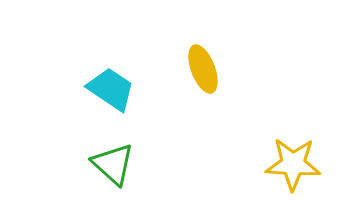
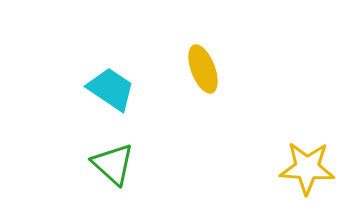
yellow star: moved 14 px right, 4 px down
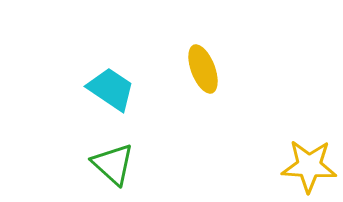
yellow star: moved 2 px right, 2 px up
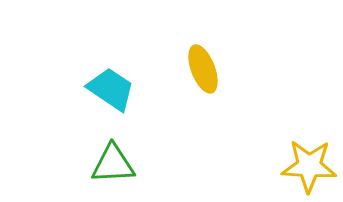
green triangle: rotated 45 degrees counterclockwise
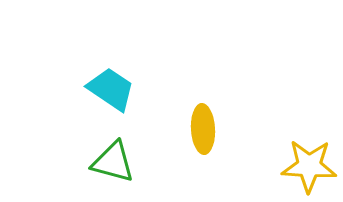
yellow ellipse: moved 60 px down; rotated 18 degrees clockwise
green triangle: moved 2 px up; rotated 18 degrees clockwise
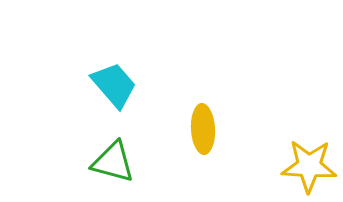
cyan trapezoid: moved 3 px right, 4 px up; rotated 15 degrees clockwise
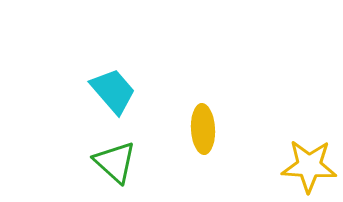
cyan trapezoid: moved 1 px left, 6 px down
green triangle: moved 2 px right; rotated 27 degrees clockwise
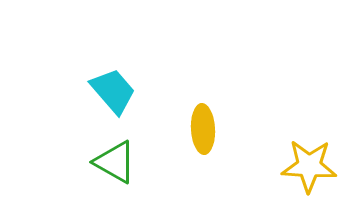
green triangle: rotated 12 degrees counterclockwise
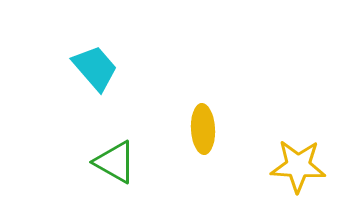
cyan trapezoid: moved 18 px left, 23 px up
yellow star: moved 11 px left
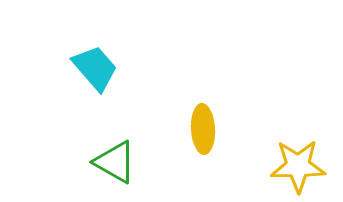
yellow star: rotated 4 degrees counterclockwise
